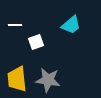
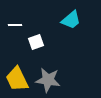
cyan trapezoid: moved 5 px up
yellow trapezoid: rotated 20 degrees counterclockwise
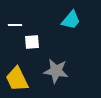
cyan trapezoid: rotated 10 degrees counterclockwise
white square: moved 4 px left; rotated 14 degrees clockwise
gray star: moved 8 px right, 9 px up
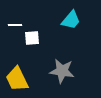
white square: moved 4 px up
gray star: moved 6 px right
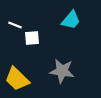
white line: rotated 24 degrees clockwise
yellow trapezoid: rotated 20 degrees counterclockwise
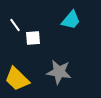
white line: rotated 32 degrees clockwise
white square: moved 1 px right
gray star: moved 3 px left, 1 px down
